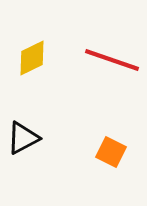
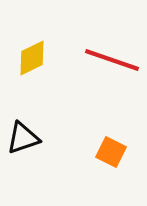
black triangle: rotated 9 degrees clockwise
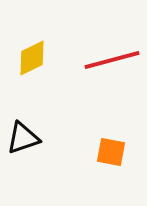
red line: rotated 34 degrees counterclockwise
orange square: rotated 16 degrees counterclockwise
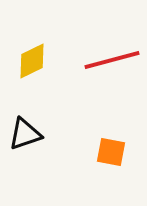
yellow diamond: moved 3 px down
black triangle: moved 2 px right, 4 px up
